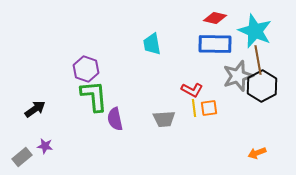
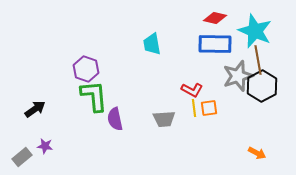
orange arrow: rotated 132 degrees counterclockwise
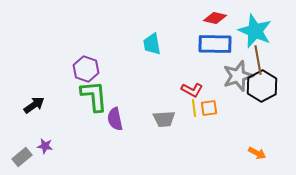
black arrow: moved 1 px left, 4 px up
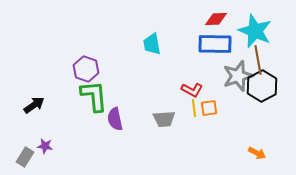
red diamond: moved 1 px right, 1 px down; rotated 15 degrees counterclockwise
gray rectangle: moved 3 px right; rotated 18 degrees counterclockwise
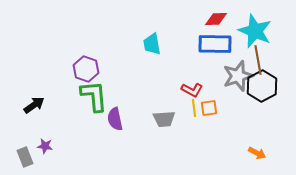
gray rectangle: rotated 54 degrees counterclockwise
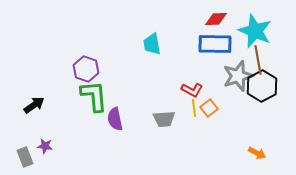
orange square: rotated 30 degrees counterclockwise
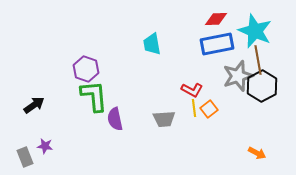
blue rectangle: moved 2 px right; rotated 12 degrees counterclockwise
orange square: moved 1 px down
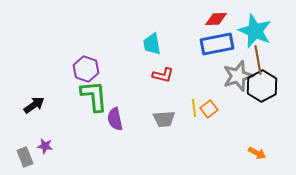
red L-shape: moved 29 px left, 15 px up; rotated 15 degrees counterclockwise
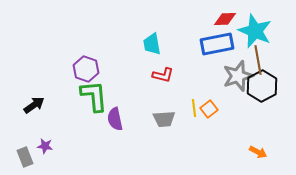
red diamond: moved 9 px right
orange arrow: moved 1 px right, 1 px up
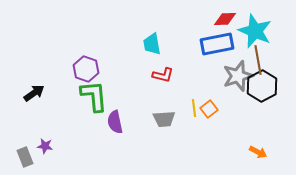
black arrow: moved 12 px up
purple semicircle: moved 3 px down
